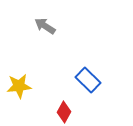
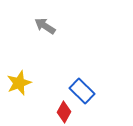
blue rectangle: moved 6 px left, 11 px down
yellow star: moved 3 px up; rotated 15 degrees counterclockwise
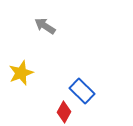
yellow star: moved 2 px right, 10 px up
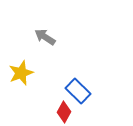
gray arrow: moved 11 px down
blue rectangle: moved 4 px left
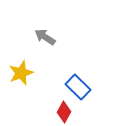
blue rectangle: moved 4 px up
